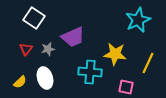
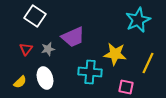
white square: moved 1 px right, 2 px up
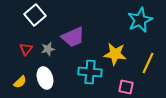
white square: moved 1 px up; rotated 15 degrees clockwise
cyan star: moved 2 px right
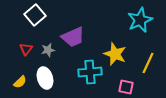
gray star: moved 1 px down
yellow star: rotated 15 degrees clockwise
cyan cross: rotated 10 degrees counterclockwise
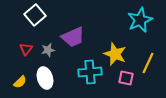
pink square: moved 9 px up
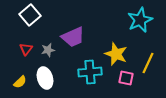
white square: moved 5 px left
yellow star: moved 1 px right
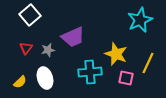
red triangle: moved 1 px up
